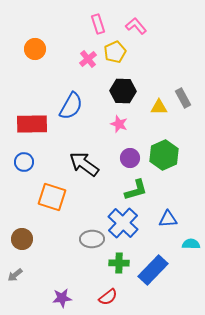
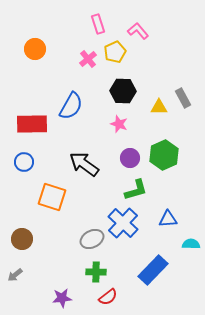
pink L-shape: moved 2 px right, 5 px down
gray ellipse: rotated 25 degrees counterclockwise
green cross: moved 23 px left, 9 px down
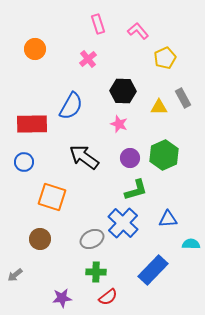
yellow pentagon: moved 50 px right, 6 px down
black arrow: moved 7 px up
brown circle: moved 18 px right
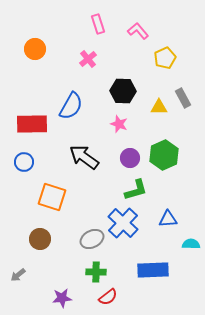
blue rectangle: rotated 44 degrees clockwise
gray arrow: moved 3 px right
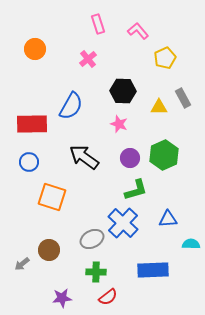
blue circle: moved 5 px right
brown circle: moved 9 px right, 11 px down
gray arrow: moved 4 px right, 11 px up
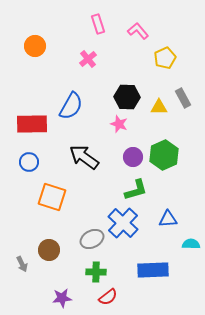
orange circle: moved 3 px up
black hexagon: moved 4 px right, 6 px down
purple circle: moved 3 px right, 1 px up
gray arrow: rotated 77 degrees counterclockwise
